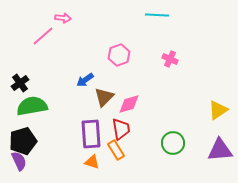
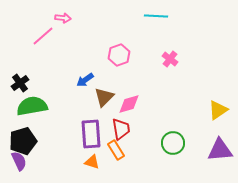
cyan line: moved 1 px left, 1 px down
pink cross: rotated 14 degrees clockwise
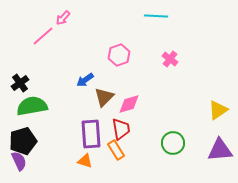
pink arrow: rotated 126 degrees clockwise
orange triangle: moved 7 px left, 1 px up
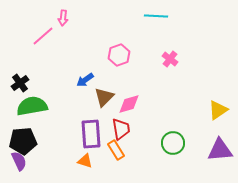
pink arrow: rotated 35 degrees counterclockwise
black pentagon: rotated 12 degrees clockwise
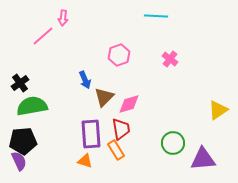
blue arrow: rotated 78 degrees counterclockwise
purple triangle: moved 17 px left, 9 px down
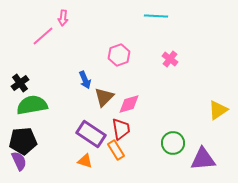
green semicircle: moved 1 px up
purple rectangle: rotated 52 degrees counterclockwise
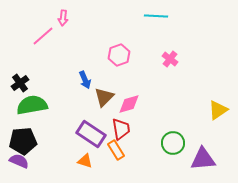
purple semicircle: rotated 42 degrees counterclockwise
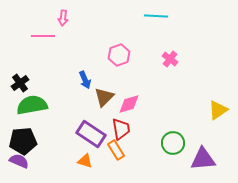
pink line: rotated 40 degrees clockwise
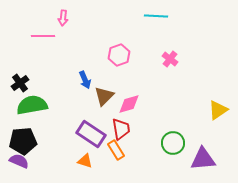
brown triangle: moved 1 px up
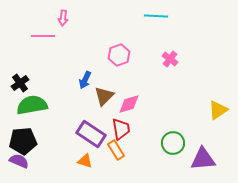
blue arrow: rotated 48 degrees clockwise
